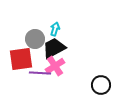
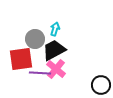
black trapezoid: moved 2 px down
pink cross: moved 1 px right, 3 px down; rotated 18 degrees counterclockwise
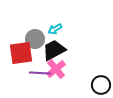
cyan arrow: rotated 136 degrees counterclockwise
red square: moved 6 px up
pink cross: rotated 12 degrees clockwise
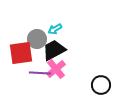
gray circle: moved 2 px right
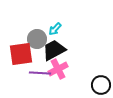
cyan arrow: rotated 16 degrees counterclockwise
red square: moved 1 px down
pink cross: moved 2 px right; rotated 12 degrees clockwise
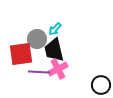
black trapezoid: rotated 75 degrees counterclockwise
purple line: moved 1 px left, 1 px up
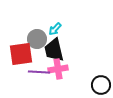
pink cross: rotated 18 degrees clockwise
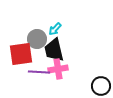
black circle: moved 1 px down
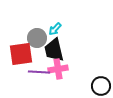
gray circle: moved 1 px up
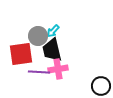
cyan arrow: moved 2 px left, 2 px down
gray circle: moved 1 px right, 2 px up
black trapezoid: moved 2 px left
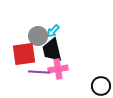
red square: moved 3 px right
